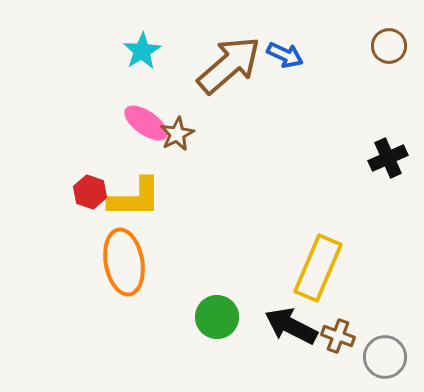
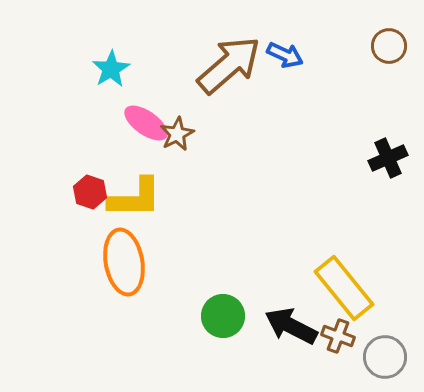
cyan star: moved 31 px left, 18 px down
yellow rectangle: moved 26 px right, 20 px down; rotated 62 degrees counterclockwise
green circle: moved 6 px right, 1 px up
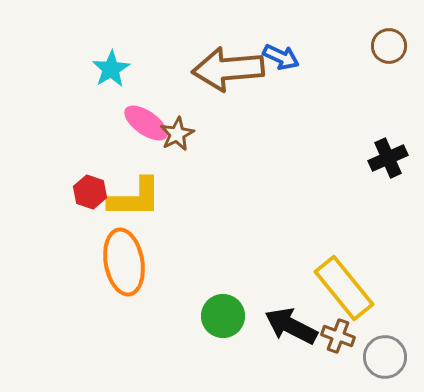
blue arrow: moved 4 px left, 2 px down
brown arrow: moved 1 px left, 4 px down; rotated 144 degrees counterclockwise
